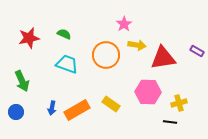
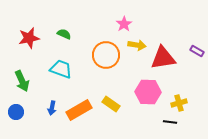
cyan trapezoid: moved 6 px left, 5 px down
orange rectangle: moved 2 px right
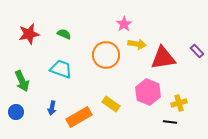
red star: moved 4 px up
yellow arrow: moved 1 px up
purple rectangle: rotated 16 degrees clockwise
pink hexagon: rotated 20 degrees clockwise
orange rectangle: moved 7 px down
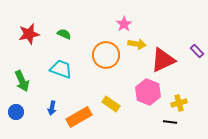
red triangle: moved 2 px down; rotated 16 degrees counterclockwise
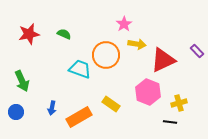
cyan trapezoid: moved 19 px right
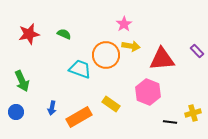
yellow arrow: moved 6 px left, 2 px down
red triangle: moved 1 px left, 1 px up; rotated 20 degrees clockwise
yellow cross: moved 14 px right, 10 px down
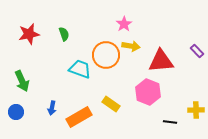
green semicircle: rotated 48 degrees clockwise
red triangle: moved 1 px left, 2 px down
yellow cross: moved 3 px right, 3 px up; rotated 14 degrees clockwise
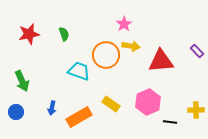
cyan trapezoid: moved 1 px left, 2 px down
pink hexagon: moved 10 px down; rotated 15 degrees clockwise
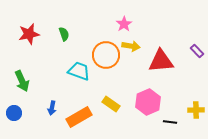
blue circle: moved 2 px left, 1 px down
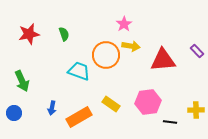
red triangle: moved 2 px right, 1 px up
pink hexagon: rotated 15 degrees clockwise
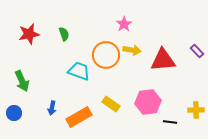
yellow arrow: moved 1 px right, 4 px down
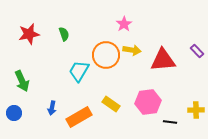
cyan trapezoid: rotated 80 degrees counterclockwise
